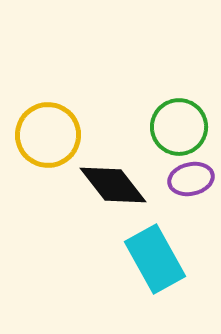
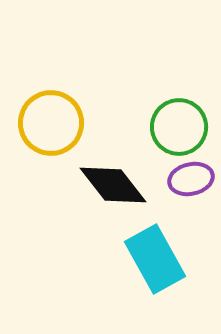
yellow circle: moved 3 px right, 12 px up
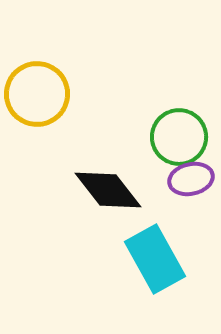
yellow circle: moved 14 px left, 29 px up
green circle: moved 10 px down
black diamond: moved 5 px left, 5 px down
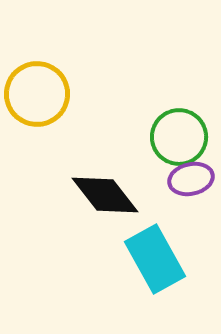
black diamond: moved 3 px left, 5 px down
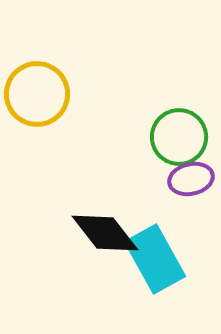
black diamond: moved 38 px down
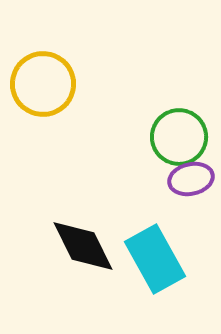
yellow circle: moved 6 px right, 10 px up
black diamond: moved 22 px left, 13 px down; rotated 12 degrees clockwise
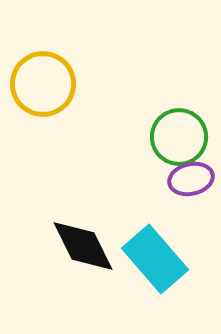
cyan rectangle: rotated 12 degrees counterclockwise
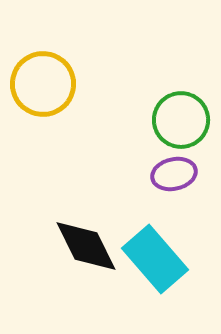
green circle: moved 2 px right, 17 px up
purple ellipse: moved 17 px left, 5 px up
black diamond: moved 3 px right
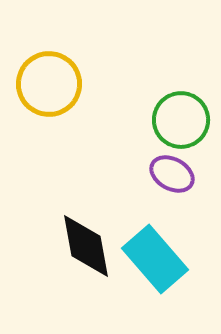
yellow circle: moved 6 px right
purple ellipse: moved 2 px left; rotated 42 degrees clockwise
black diamond: rotated 16 degrees clockwise
